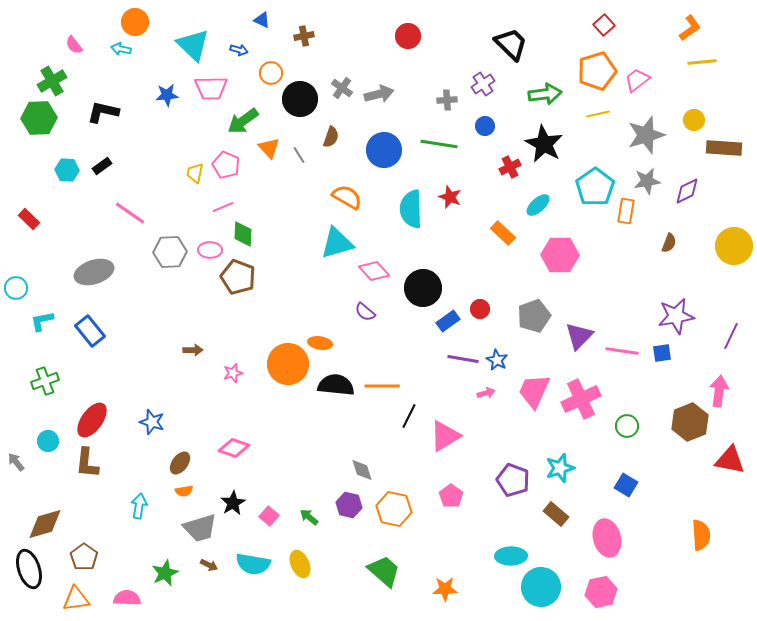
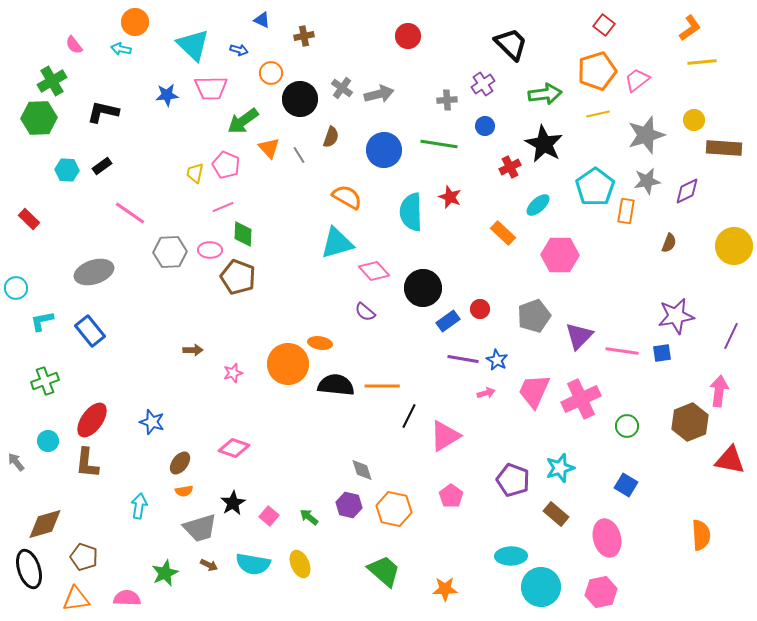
red square at (604, 25): rotated 10 degrees counterclockwise
cyan semicircle at (411, 209): moved 3 px down
brown pentagon at (84, 557): rotated 16 degrees counterclockwise
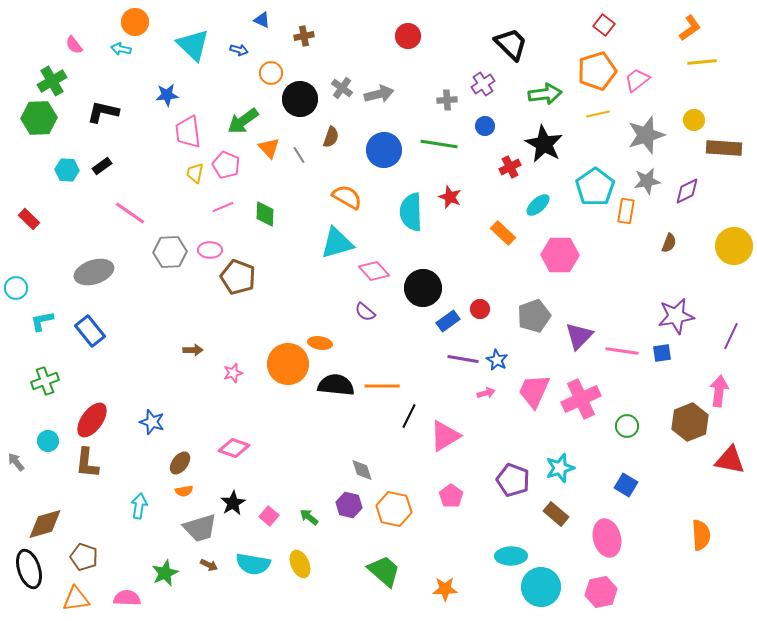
pink trapezoid at (211, 88): moved 23 px left, 44 px down; rotated 84 degrees clockwise
green diamond at (243, 234): moved 22 px right, 20 px up
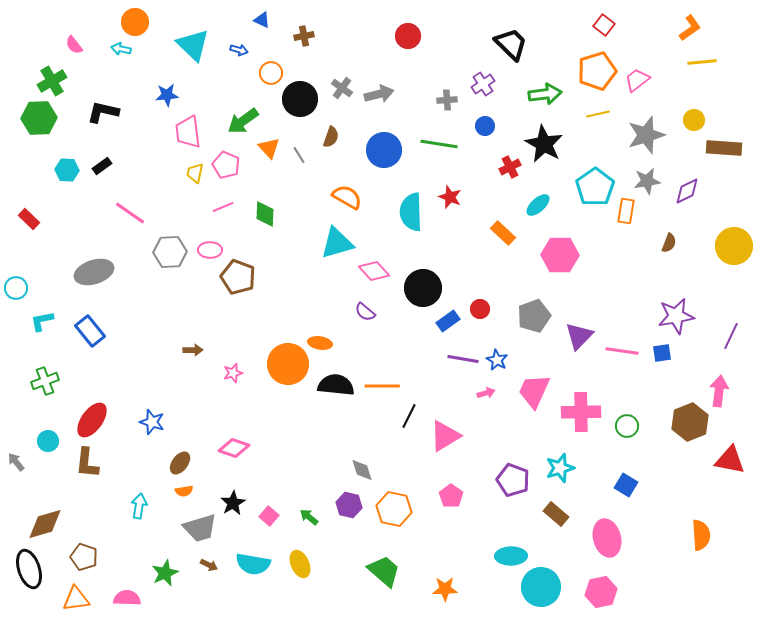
pink cross at (581, 399): moved 13 px down; rotated 24 degrees clockwise
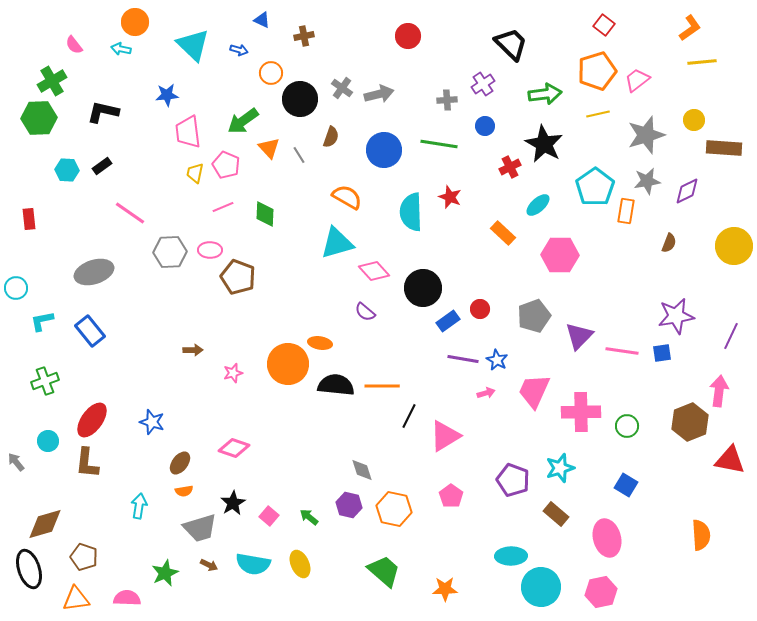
red rectangle at (29, 219): rotated 40 degrees clockwise
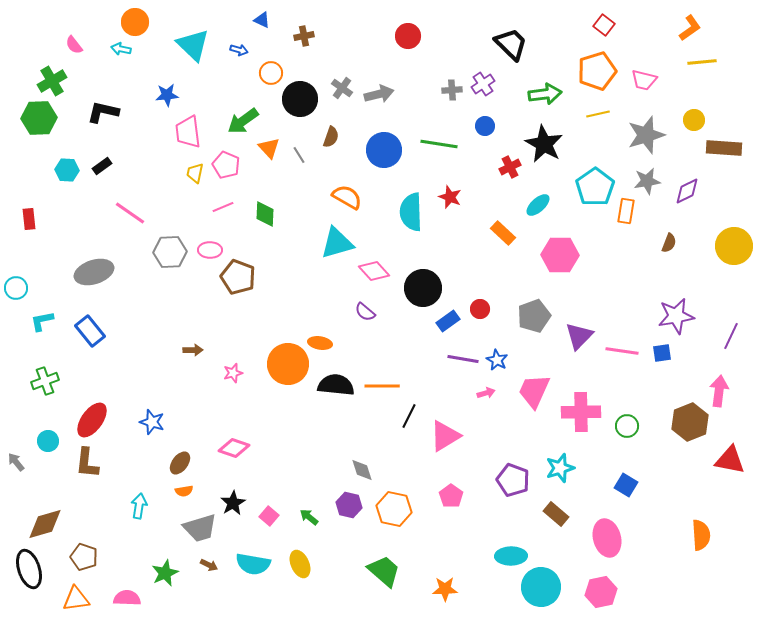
pink trapezoid at (637, 80): moved 7 px right; rotated 128 degrees counterclockwise
gray cross at (447, 100): moved 5 px right, 10 px up
